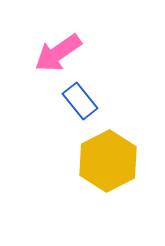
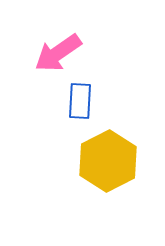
blue rectangle: rotated 42 degrees clockwise
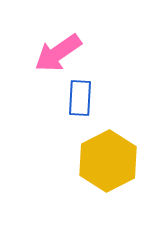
blue rectangle: moved 3 px up
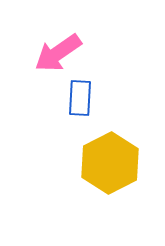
yellow hexagon: moved 2 px right, 2 px down
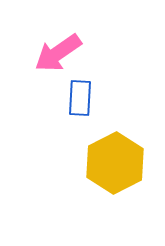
yellow hexagon: moved 5 px right
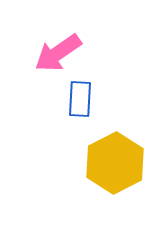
blue rectangle: moved 1 px down
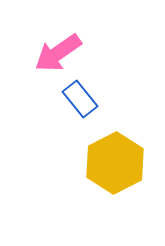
blue rectangle: rotated 42 degrees counterclockwise
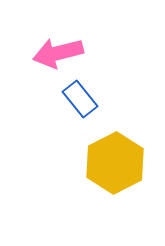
pink arrow: rotated 21 degrees clockwise
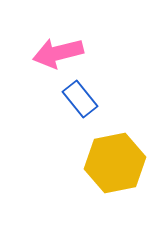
yellow hexagon: rotated 16 degrees clockwise
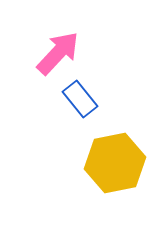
pink arrow: rotated 147 degrees clockwise
